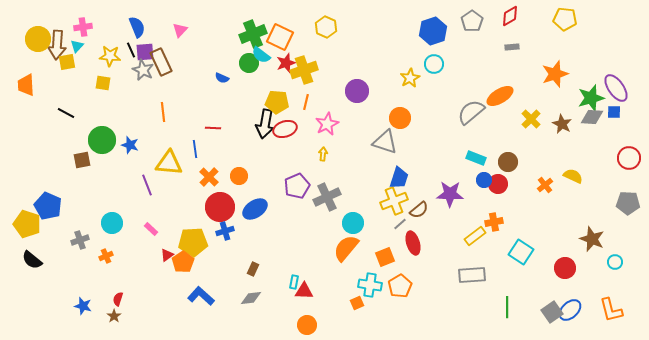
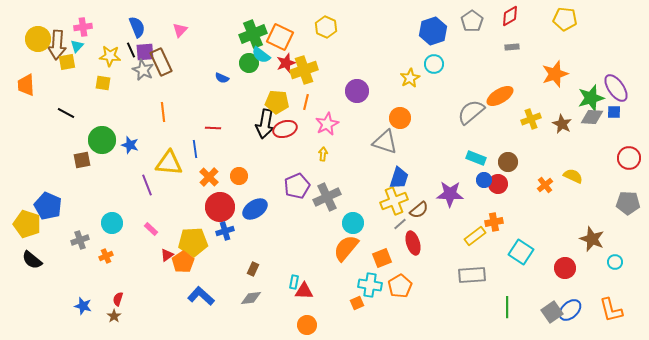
yellow cross at (531, 119): rotated 24 degrees clockwise
orange square at (385, 257): moved 3 px left, 1 px down
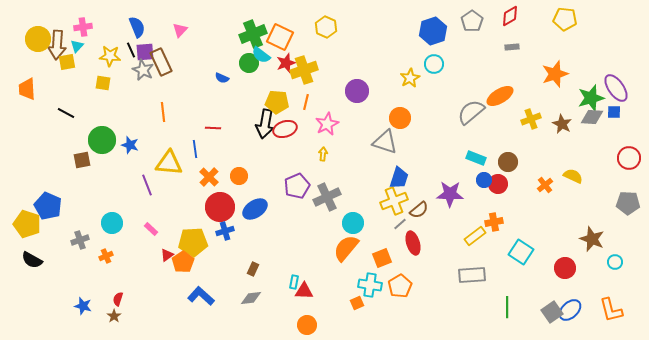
orange trapezoid at (26, 85): moved 1 px right, 4 px down
black semicircle at (32, 260): rotated 10 degrees counterclockwise
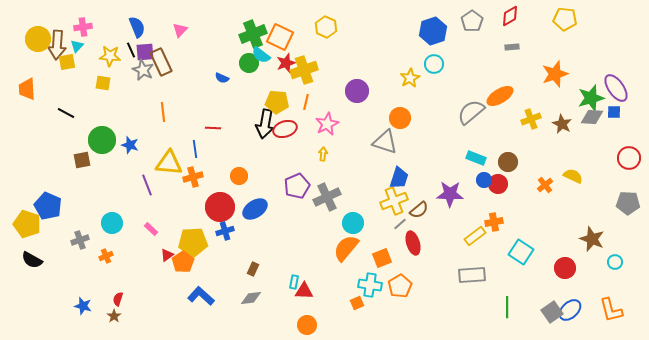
orange cross at (209, 177): moved 16 px left; rotated 30 degrees clockwise
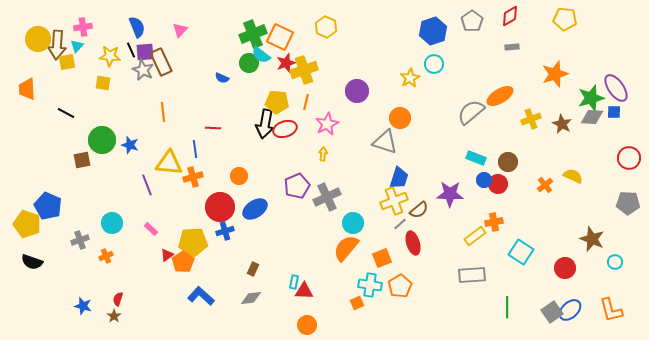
black semicircle at (32, 260): moved 2 px down; rotated 10 degrees counterclockwise
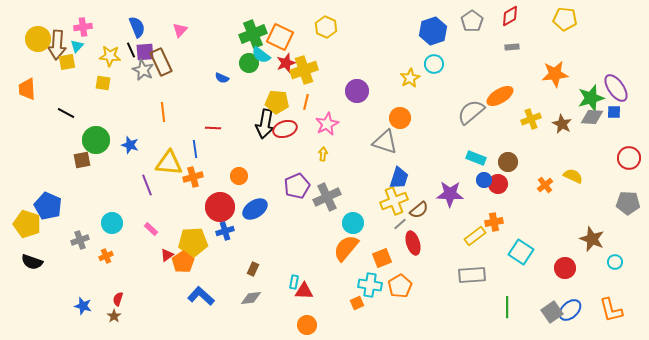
orange star at (555, 74): rotated 12 degrees clockwise
green circle at (102, 140): moved 6 px left
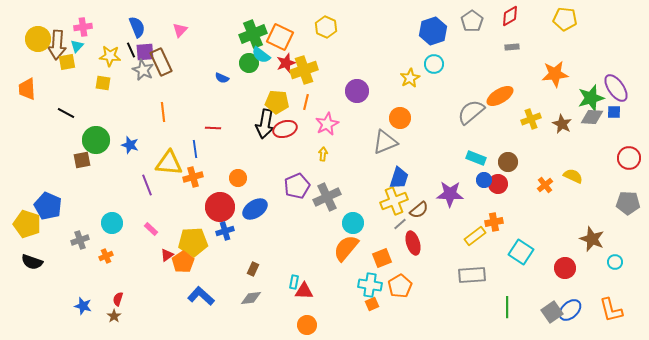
gray triangle at (385, 142): rotated 40 degrees counterclockwise
orange circle at (239, 176): moved 1 px left, 2 px down
orange square at (357, 303): moved 15 px right, 1 px down
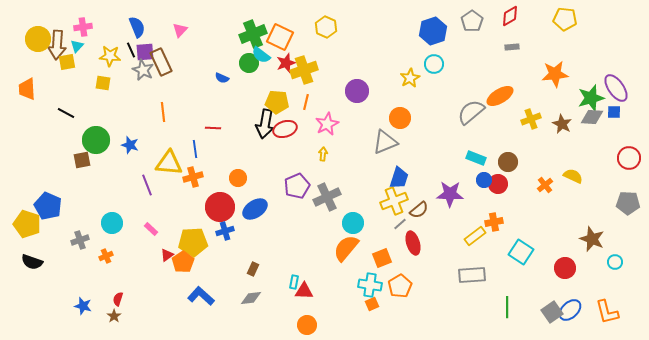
orange L-shape at (611, 310): moved 4 px left, 2 px down
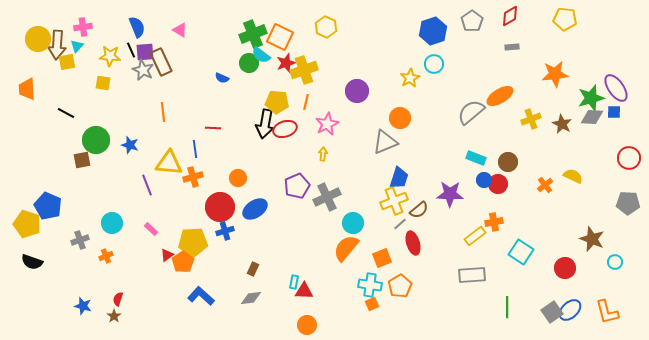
pink triangle at (180, 30): rotated 42 degrees counterclockwise
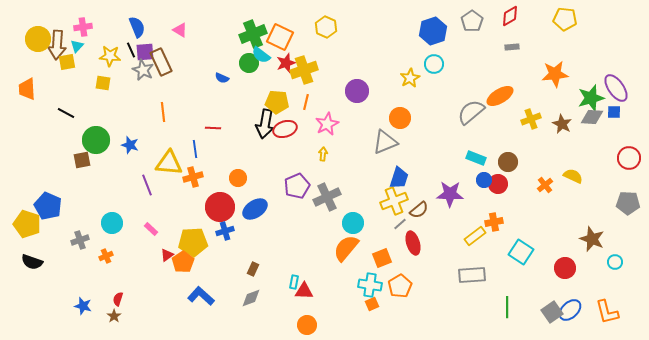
gray diamond at (251, 298): rotated 15 degrees counterclockwise
